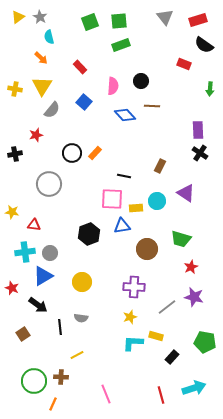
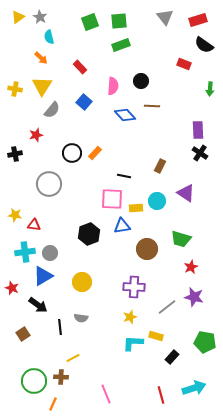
yellow star at (12, 212): moved 3 px right, 3 px down
yellow line at (77, 355): moved 4 px left, 3 px down
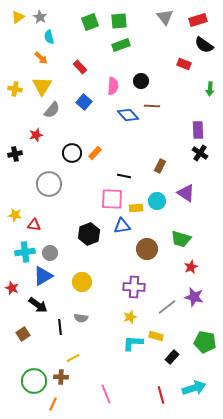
blue diamond at (125, 115): moved 3 px right
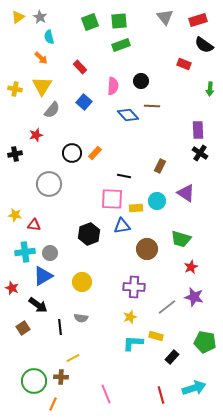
brown square at (23, 334): moved 6 px up
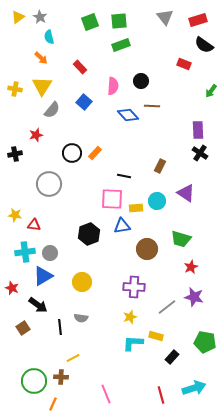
green arrow at (210, 89): moved 1 px right, 2 px down; rotated 32 degrees clockwise
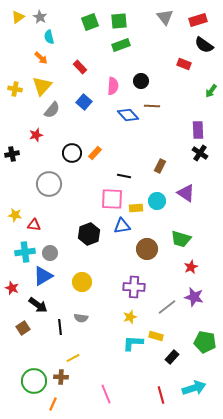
yellow triangle at (42, 86): rotated 10 degrees clockwise
black cross at (15, 154): moved 3 px left
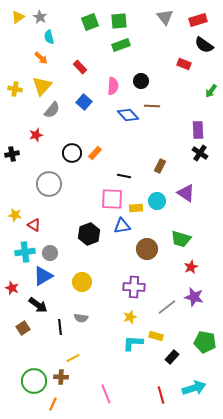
red triangle at (34, 225): rotated 24 degrees clockwise
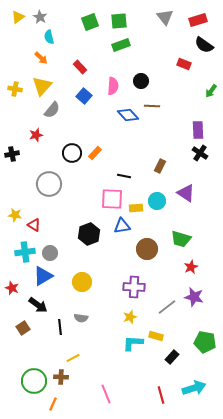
blue square at (84, 102): moved 6 px up
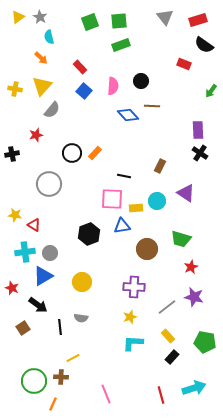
blue square at (84, 96): moved 5 px up
yellow rectangle at (156, 336): moved 12 px right; rotated 32 degrees clockwise
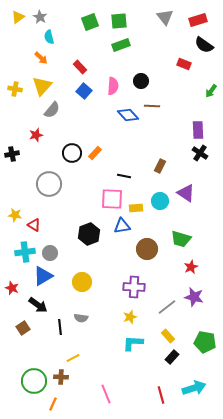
cyan circle at (157, 201): moved 3 px right
